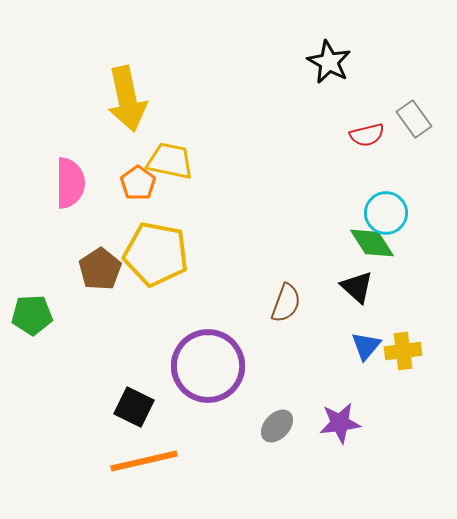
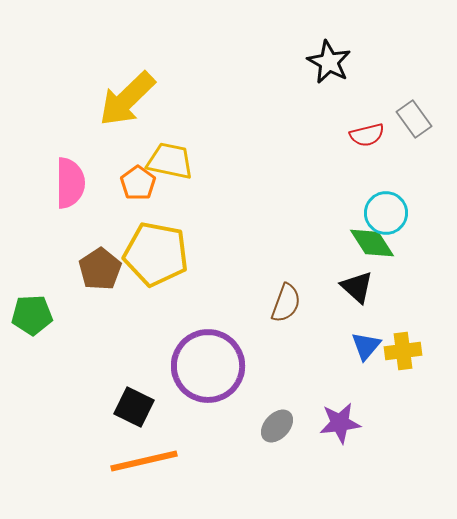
yellow arrow: rotated 58 degrees clockwise
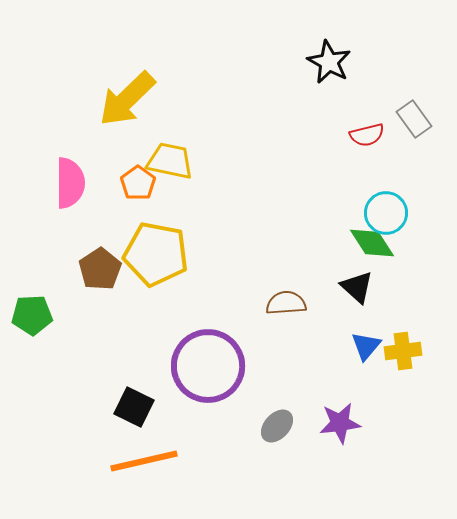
brown semicircle: rotated 114 degrees counterclockwise
